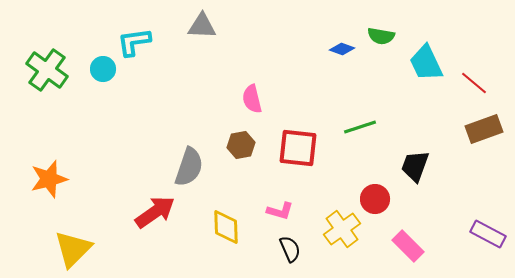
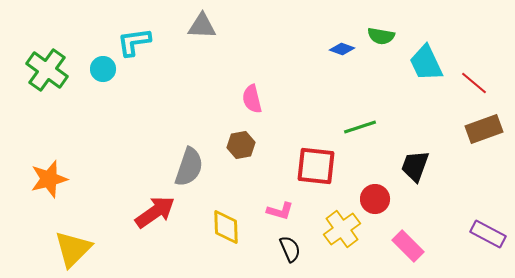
red square: moved 18 px right, 18 px down
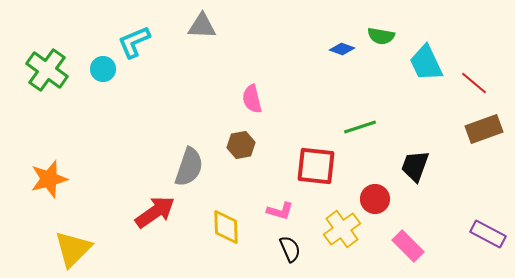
cyan L-shape: rotated 15 degrees counterclockwise
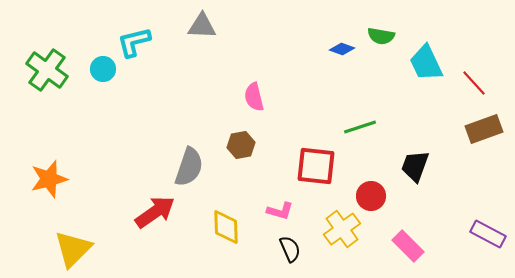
cyan L-shape: rotated 9 degrees clockwise
red line: rotated 8 degrees clockwise
pink semicircle: moved 2 px right, 2 px up
red circle: moved 4 px left, 3 px up
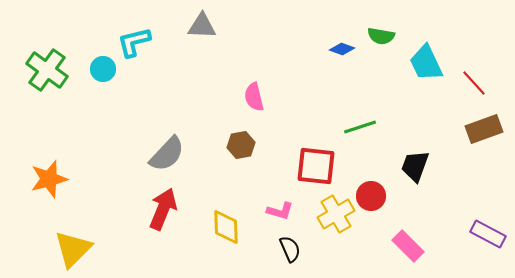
gray semicircle: moved 22 px left, 13 px up; rotated 24 degrees clockwise
red arrow: moved 8 px right, 3 px up; rotated 33 degrees counterclockwise
yellow cross: moved 6 px left, 15 px up; rotated 6 degrees clockwise
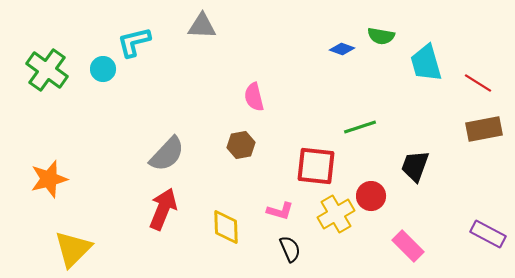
cyan trapezoid: rotated 9 degrees clockwise
red line: moved 4 px right; rotated 16 degrees counterclockwise
brown rectangle: rotated 9 degrees clockwise
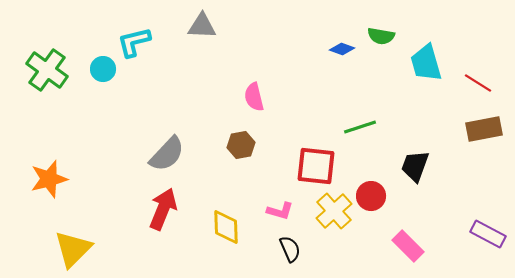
yellow cross: moved 2 px left, 3 px up; rotated 12 degrees counterclockwise
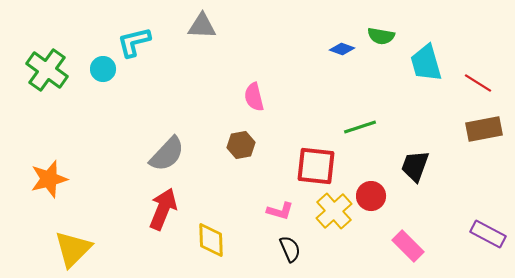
yellow diamond: moved 15 px left, 13 px down
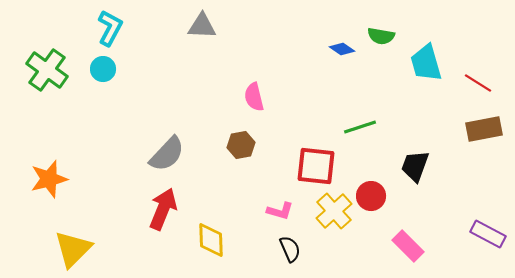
cyan L-shape: moved 24 px left, 14 px up; rotated 132 degrees clockwise
blue diamond: rotated 15 degrees clockwise
